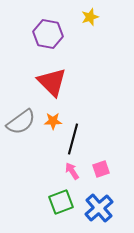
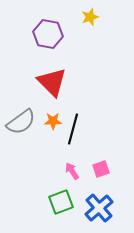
black line: moved 10 px up
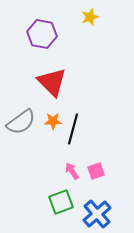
purple hexagon: moved 6 px left
pink square: moved 5 px left, 2 px down
blue cross: moved 2 px left, 6 px down
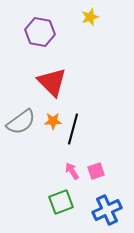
purple hexagon: moved 2 px left, 2 px up
blue cross: moved 10 px right, 4 px up; rotated 16 degrees clockwise
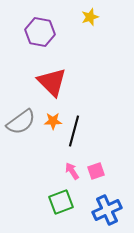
black line: moved 1 px right, 2 px down
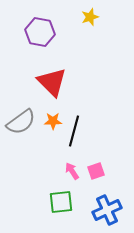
green square: rotated 15 degrees clockwise
